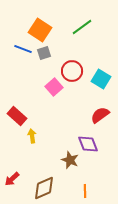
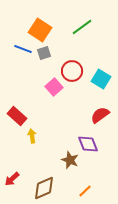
orange line: rotated 48 degrees clockwise
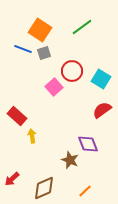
red semicircle: moved 2 px right, 5 px up
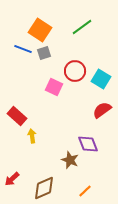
red circle: moved 3 px right
pink square: rotated 24 degrees counterclockwise
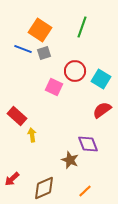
green line: rotated 35 degrees counterclockwise
yellow arrow: moved 1 px up
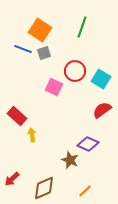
purple diamond: rotated 45 degrees counterclockwise
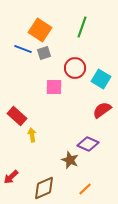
red circle: moved 3 px up
pink square: rotated 24 degrees counterclockwise
red arrow: moved 1 px left, 2 px up
orange line: moved 2 px up
